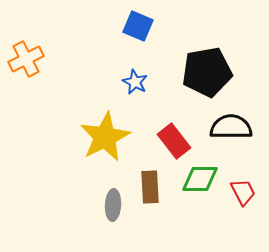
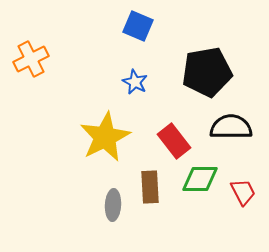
orange cross: moved 5 px right
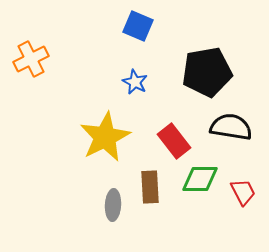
black semicircle: rotated 9 degrees clockwise
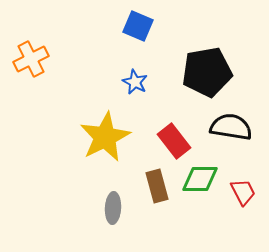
brown rectangle: moved 7 px right, 1 px up; rotated 12 degrees counterclockwise
gray ellipse: moved 3 px down
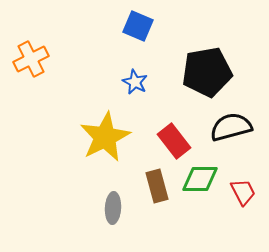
black semicircle: rotated 24 degrees counterclockwise
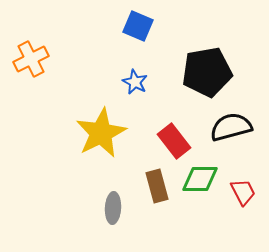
yellow star: moved 4 px left, 4 px up
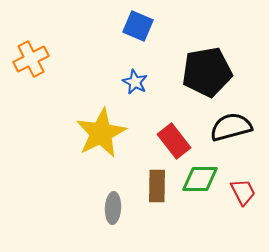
brown rectangle: rotated 16 degrees clockwise
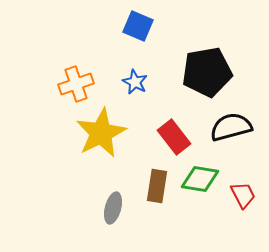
orange cross: moved 45 px right, 25 px down; rotated 8 degrees clockwise
red rectangle: moved 4 px up
green diamond: rotated 9 degrees clockwise
brown rectangle: rotated 8 degrees clockwise
red trapezoid: moved 3 px down
gray ellipse: rotated 12 degrees clockwise
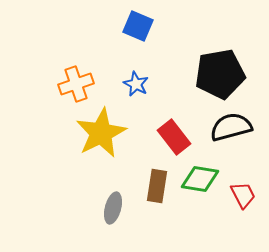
black pentagon: moved 13 px right, 2 px down
blue star: moved 1 px right, 2 px down
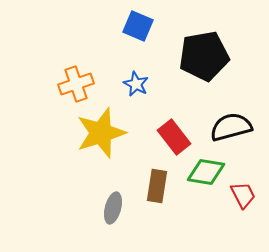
black pentagon: moved 16 px left, 18 px up
yellow star: rotated 9 degrees clockwise
green diamond: moved 6 px right, 7 px up
